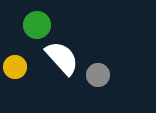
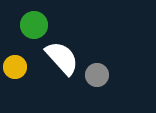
green circle: moved 3 px left
gray circle: moved 1 px left
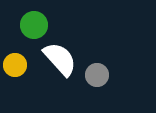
white semicircle: moved 2 px left, 1 px down
yellow circle: moved 2 px up
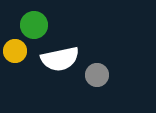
white semicircle: rotated 120 degrees clockwise
yellow circle: moved 14 px up
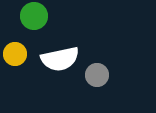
green circle: moved 9 px up
yellow circle: moved 3 px down
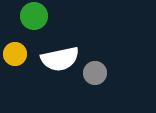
gray circle: moved 2 px left, 2 px up
